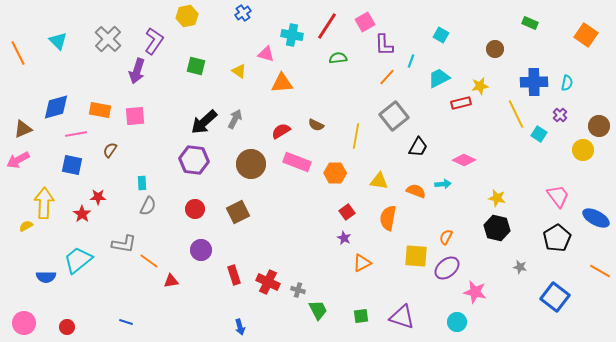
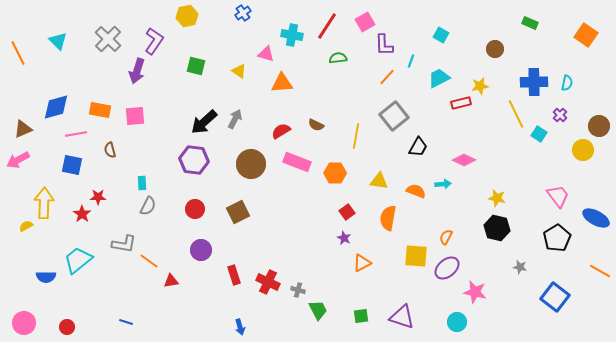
brown semicircle at (110, 150): rotated 49 degrees counterclockwise
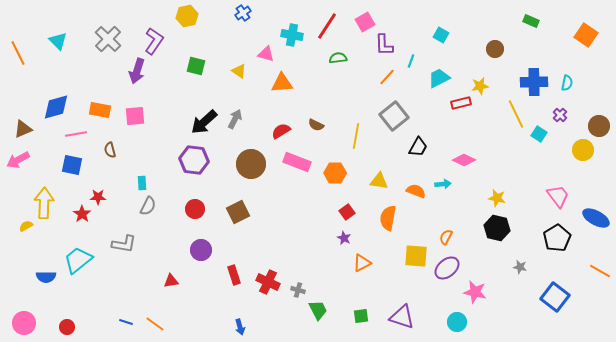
green rectangle at (530, 23): moved 1 px right, 2 px up
orange line at (149, 261): moved 6 px right, 63 px down
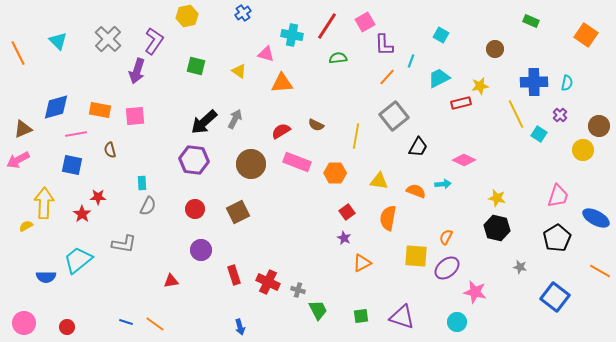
pink trapezoid at (558, 196): rotated 55 degrees clockwise
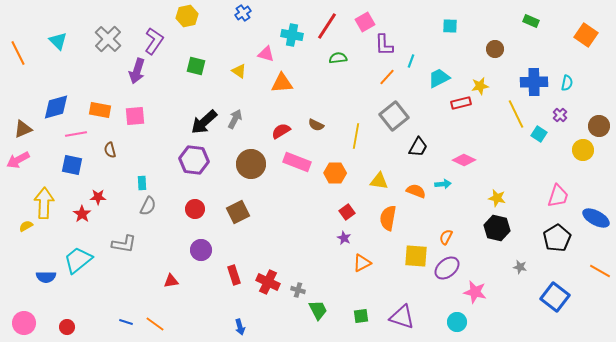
cyan square at (441, 35): moved 9 px right, 9 px up; rotated 28 degrees counterclockwise
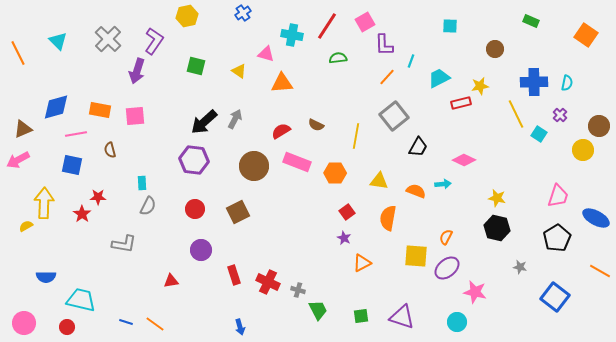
brown circle at (251, 164): moved 3 px right, 2 px down
cyan trapezoid at (78, 260): moved 3 px right, 40 px down; rotated 52 degrees clockwise
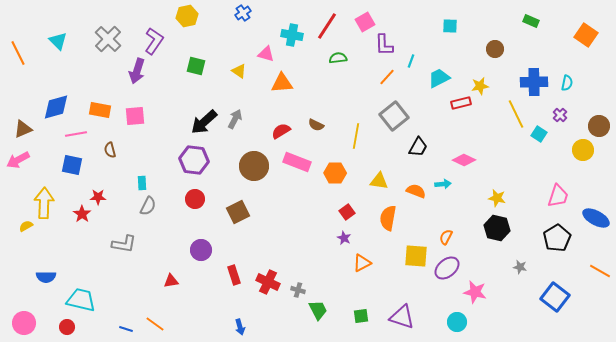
red circle at (195, 209): moved 10 px up
blue line at (126, 322): moved 7 px down
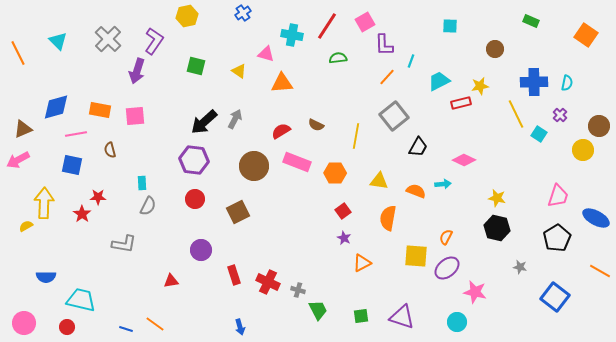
cyan trapezoid at (439, 78): moved 3 px down
red square at (347, 212): moved 4 px left, 1 px up
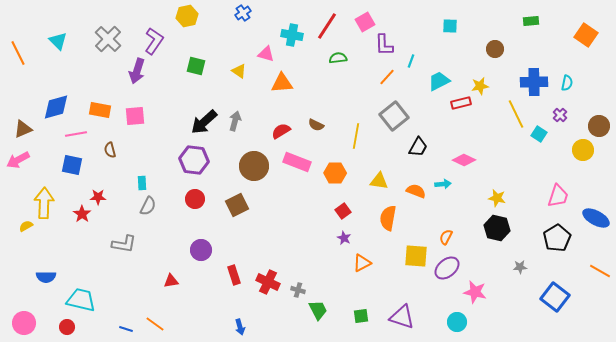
green rectangle at (531, 21): rotated 28 degrees counterclockwise
gray arrow at (235, 119): moved 2 px down; rotated 12 degrees counterclockwise
brown square at (238, 212): moved 1 px left, 7 px up
gray star at (520, 267): rotated 16 degrees counterclockwise
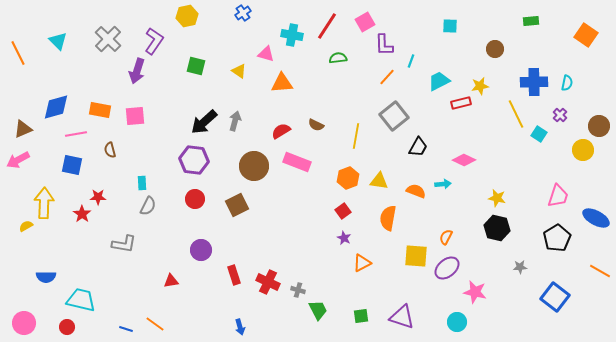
orange hexagon at (335, 173): moved 13 px right, 5 px down; rotated 20 degrees counterclockwise
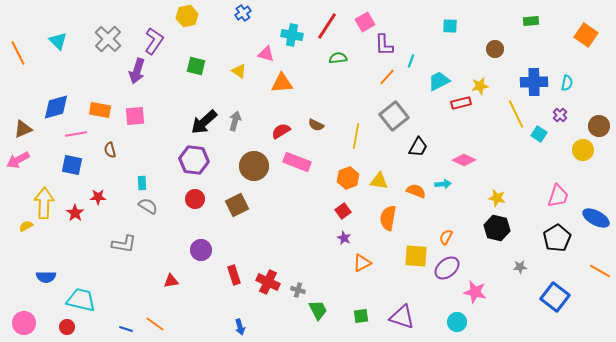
gray semicircle at (148, 206): rotated 84 degrees counterclockwise
red star at (82, 214): moved 7 px left, 1 px up
